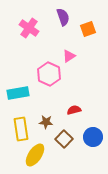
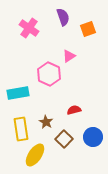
brown star: rotated 24 degrees clockwise
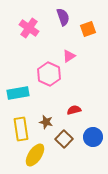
brown star: rotated 16 degrees counterclockwise
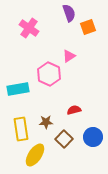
purple semicircle: moved 6 px right, 4 px up
orange square: moved 2 px up
cyan rectangle: moved 4 px up
brown star: rotated 16 degrees counterclockwise
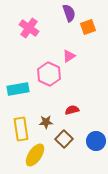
red semicircle: moved 2 px left
blue circle: moved 3 px right, 4 px down
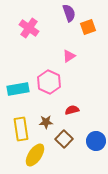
pink hexagon: moved 8 px down
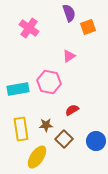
pink hexagon: rotated 15 degrees counterclockwise
red semicircle: rotated 16 degrees counterclockwise
brown star: moved 3 px down
yellow ellipse: moved 2 px right, 2 px down
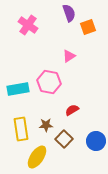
pink cross: moved 1 px left, 3 px up
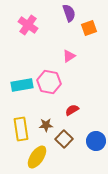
orange square: moved 1 px right, 1 px down
cyan rectangle: moved 4 px right, 4 px up
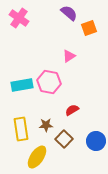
purple semicircle: rotated 30 degrees counterclockwise
pink cross: moved 9 px left, 7 px up
